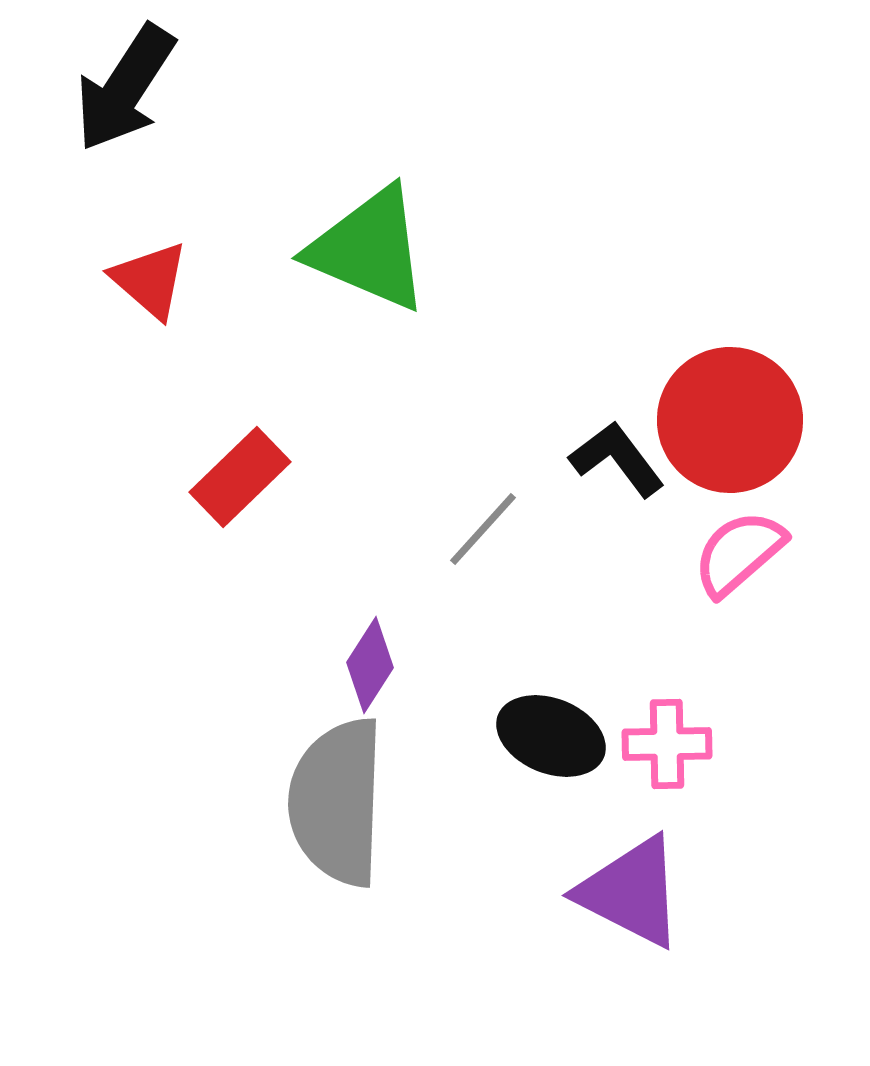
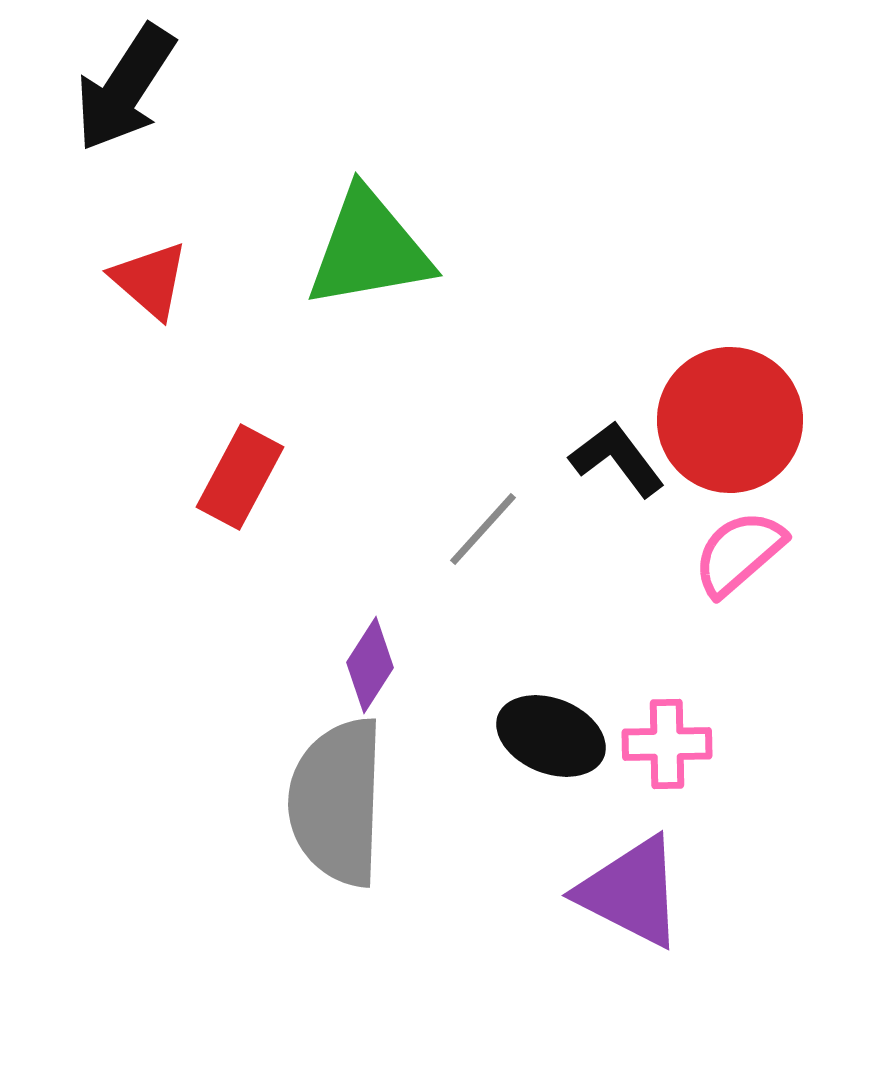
green triangle: rotated 33 degrees counterclockwise
red rectangle: rotated 18 degrees counterclockwise
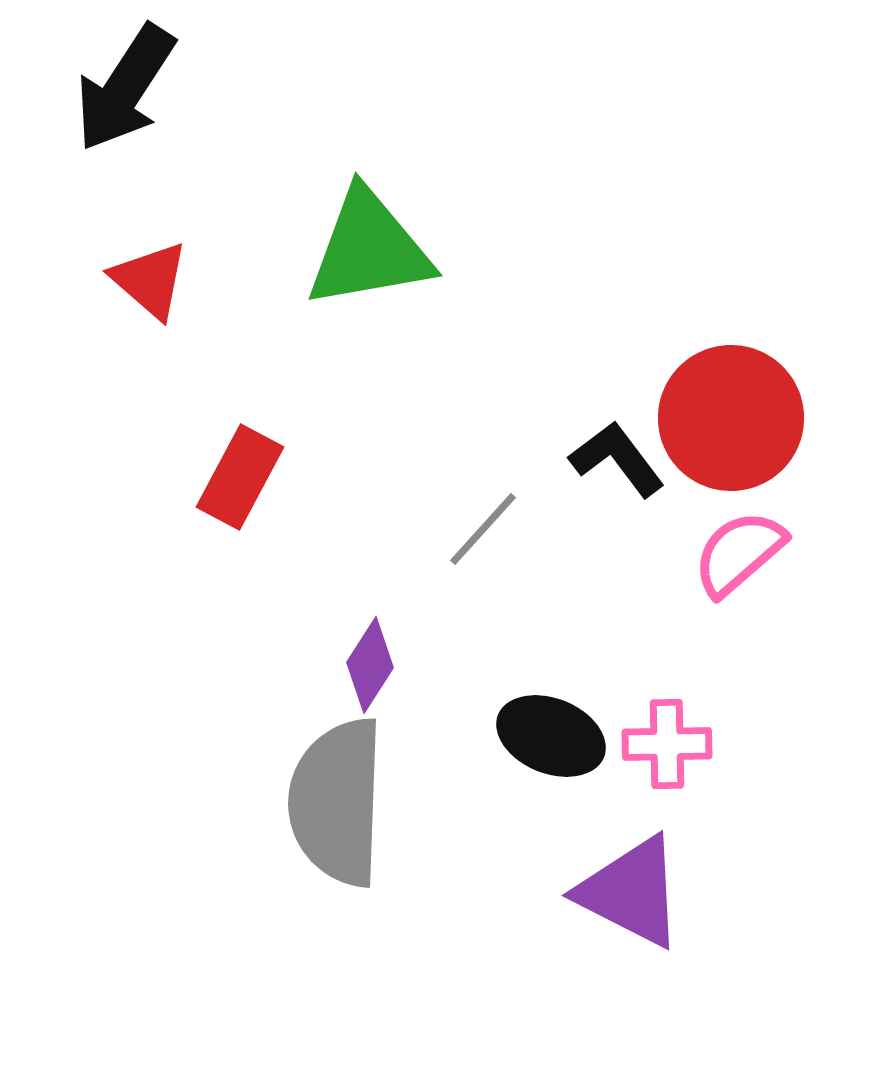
red circle: moved 1 px right, 2 px up
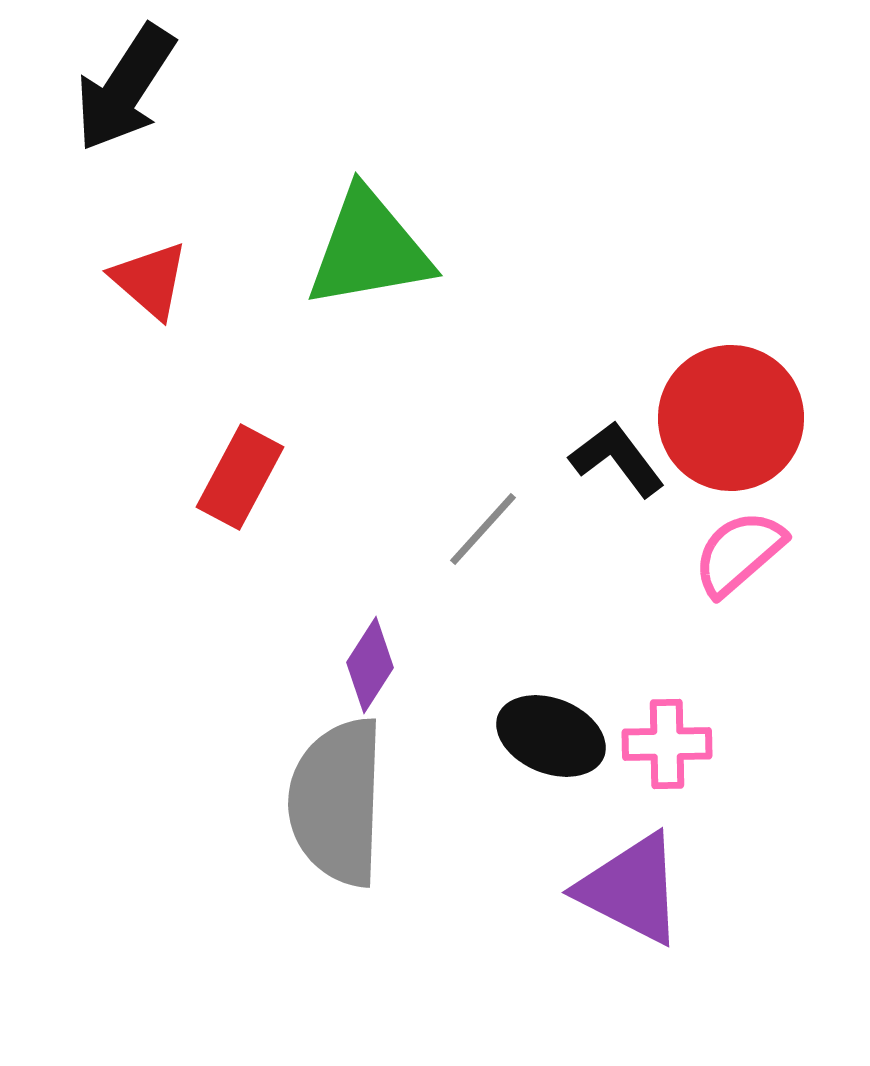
purple triangle: moved 3 px up
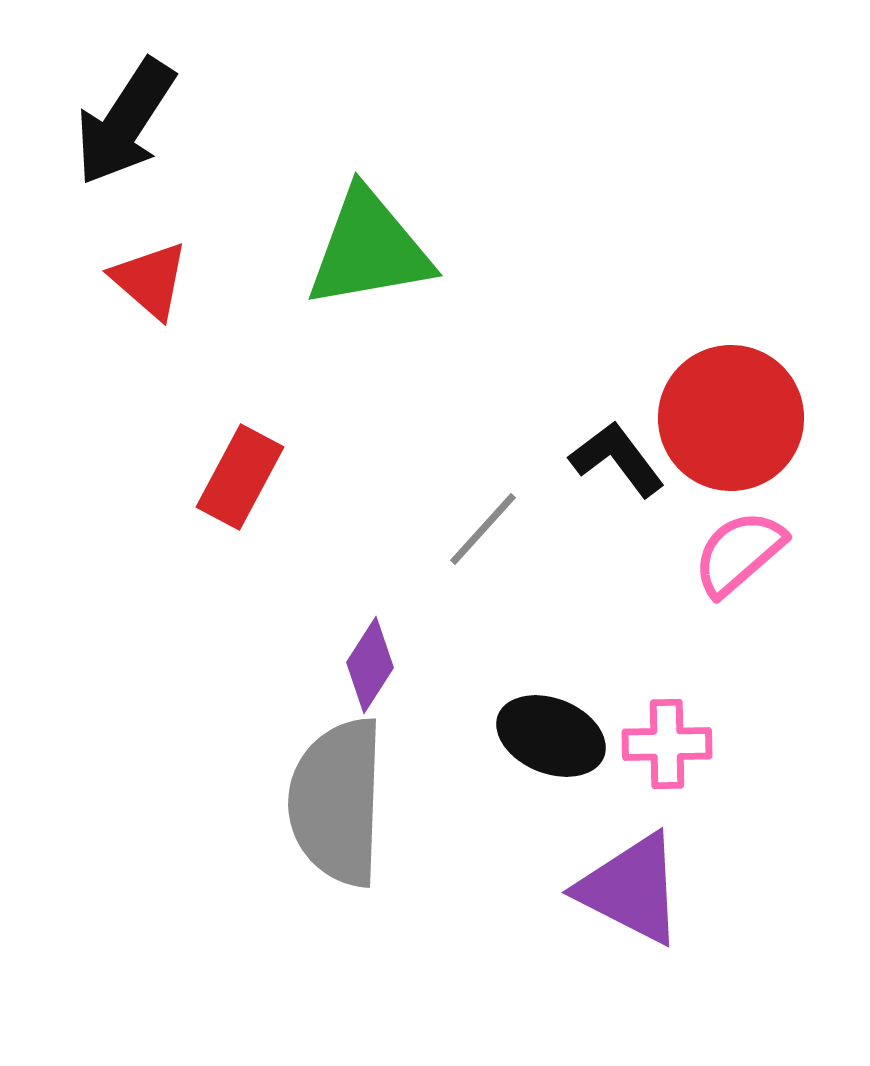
black arrow: moved 34 px down
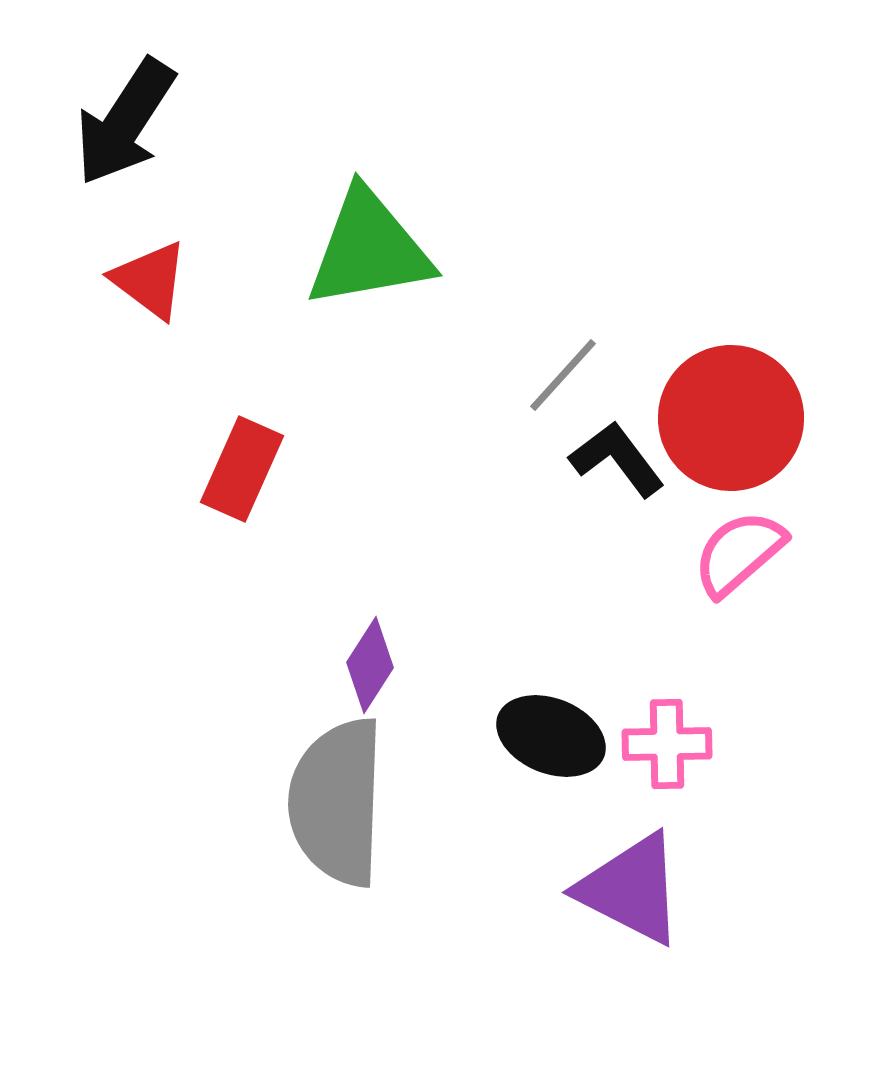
red triangle: rotated 4 degrees counterclockwise
red rectangle: moved 2 px right, 8 px up; rotated 4 degrees counterclockwise
gray line: moved 80 px right, 154 px up
